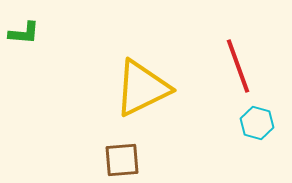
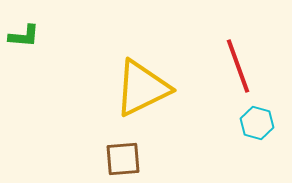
green L-shape: moved 3 px down
brown square: moved 1 px right, 1 px up
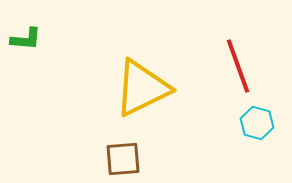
green L-shape: moved 2 px right, 3 px down
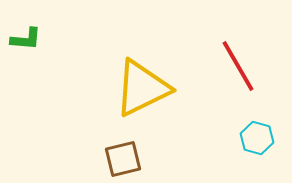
red line: rotated 10 degrees counterclockwise
cyan hexagon: moved 15 px down
brown square: rotated 9 degrees counterclockwise
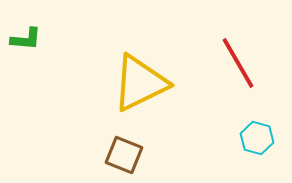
red line: moved 3 px up
yellow triangle: moved 2 px left, 5 px up
brown square: moved 1 px right, 4 px up; rotated 36 degrees clockwise
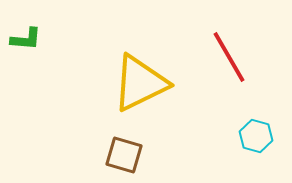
red line: moved 9 px left, 6 px up
cyan hexagon: moved 1 px left, 2 px up
brown square: rotated 6 degrees counterclockwise
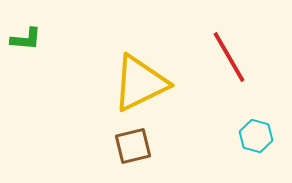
brown square: moved 9 px right, 9 px up; rotated 30 degrees counterclockwise
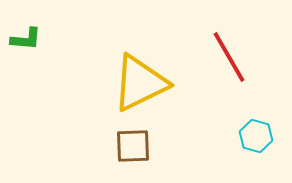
brown square: rotated 12 degrees clockwise
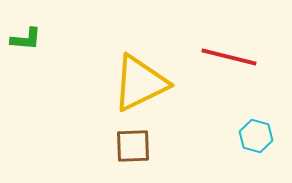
red line: rotated 46 degrees counterclockwise
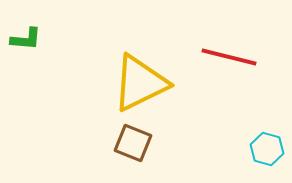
cyan hexagon: moved 11 px right, 13 px down
brown square: moved 3 px up; rotated 24 degrees clockwise
